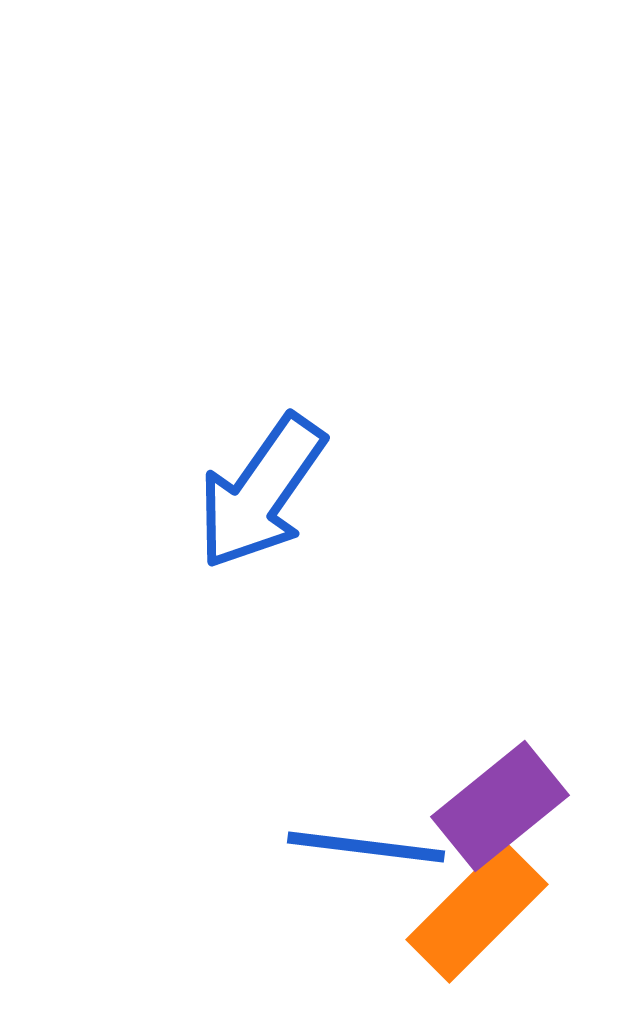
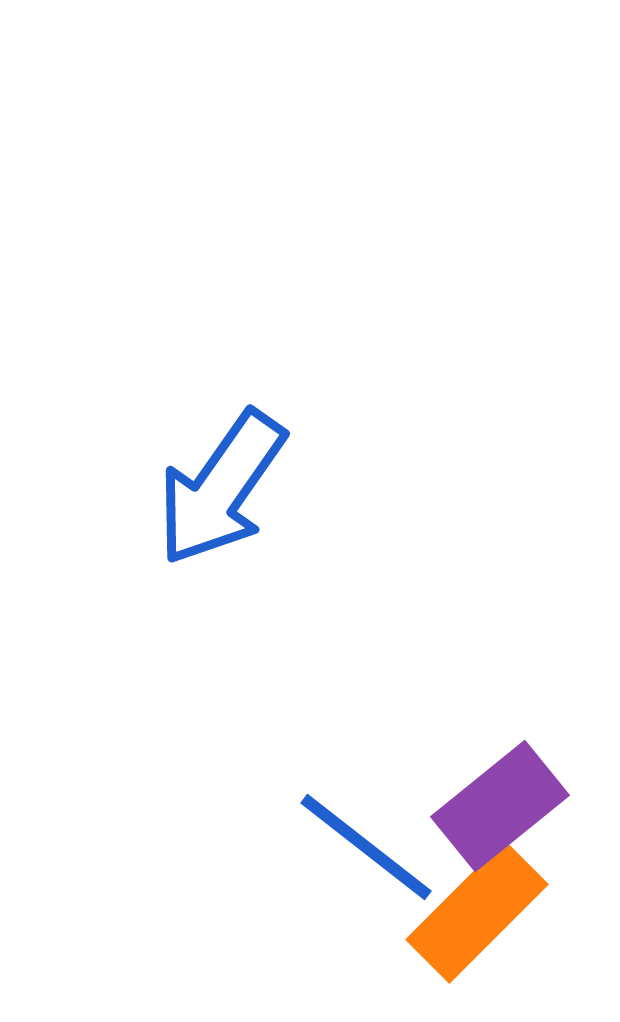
blue arrow: moved 40 px left, 4 px up
blue line: rotated 31 degrees clockwise
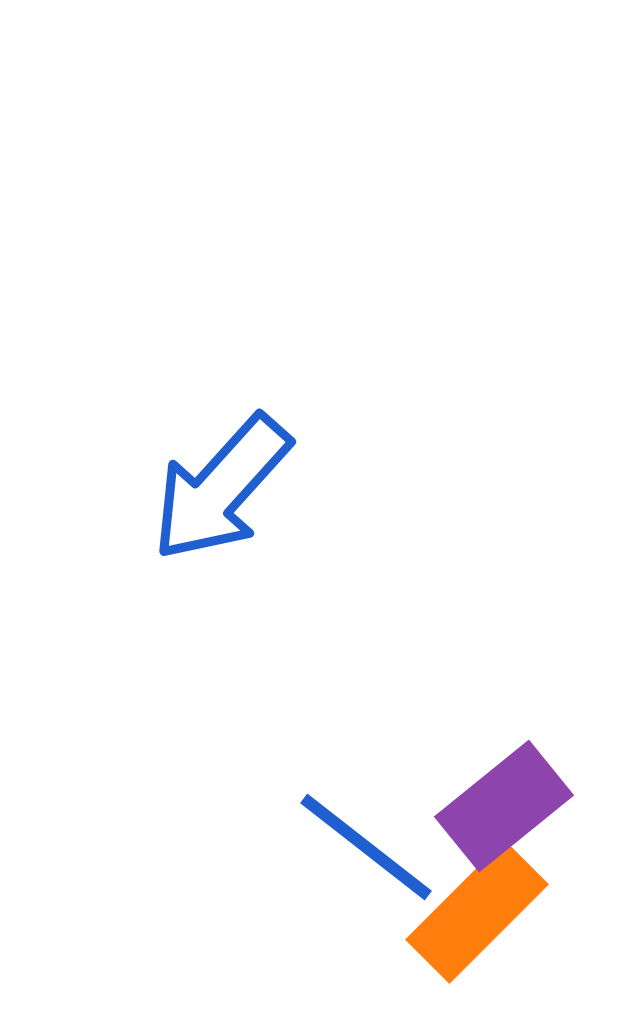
blue arrow: rotated 7 degrees clockwise
purple rectangle: moved 4 px right
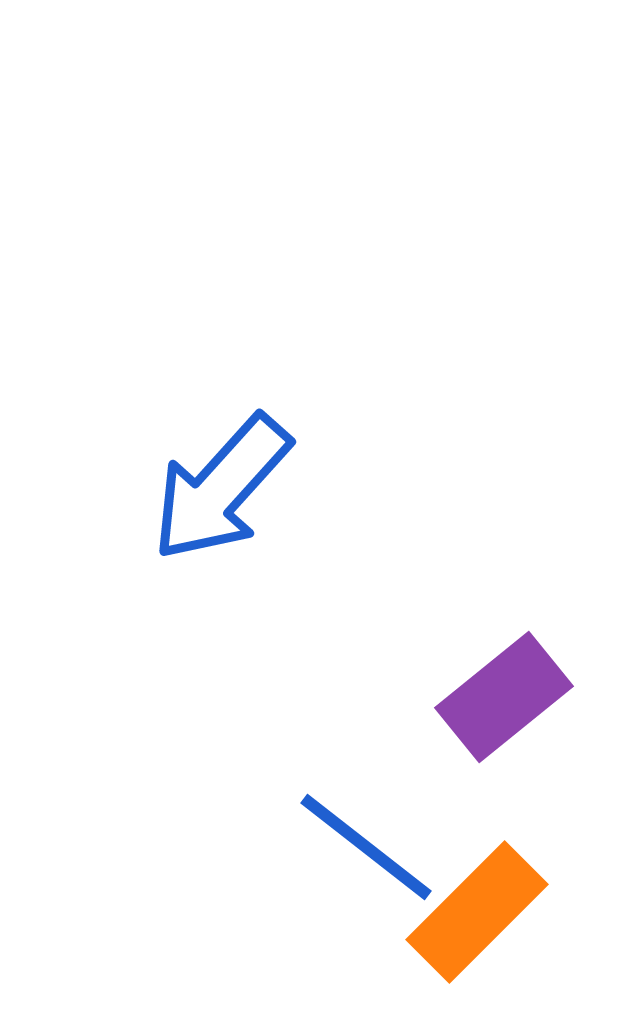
purple rectangle: moved 109 px up
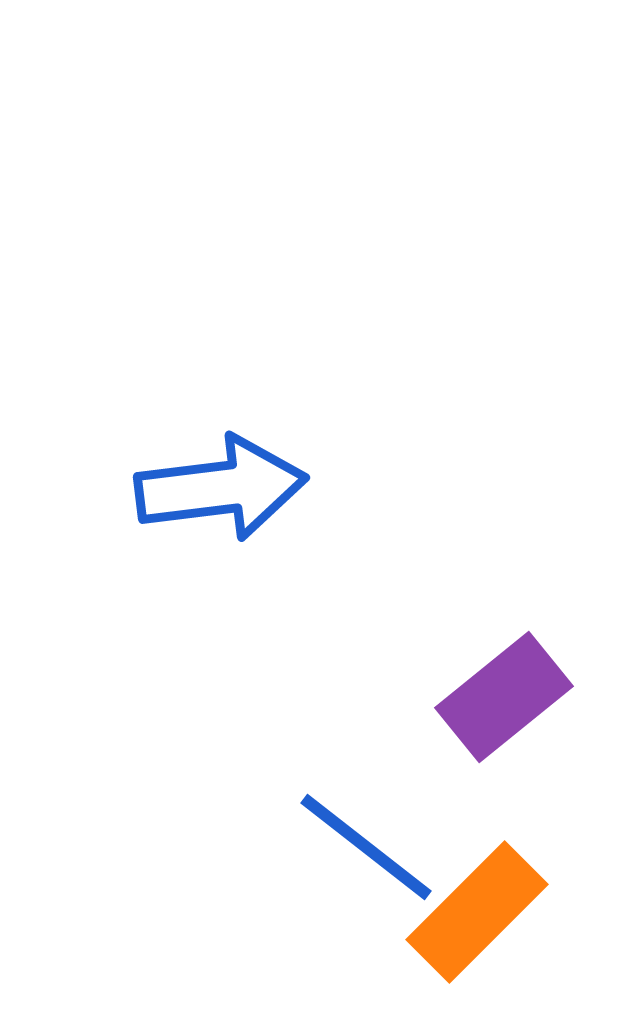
blue arrow: rotated 139 degrees counterclockwise
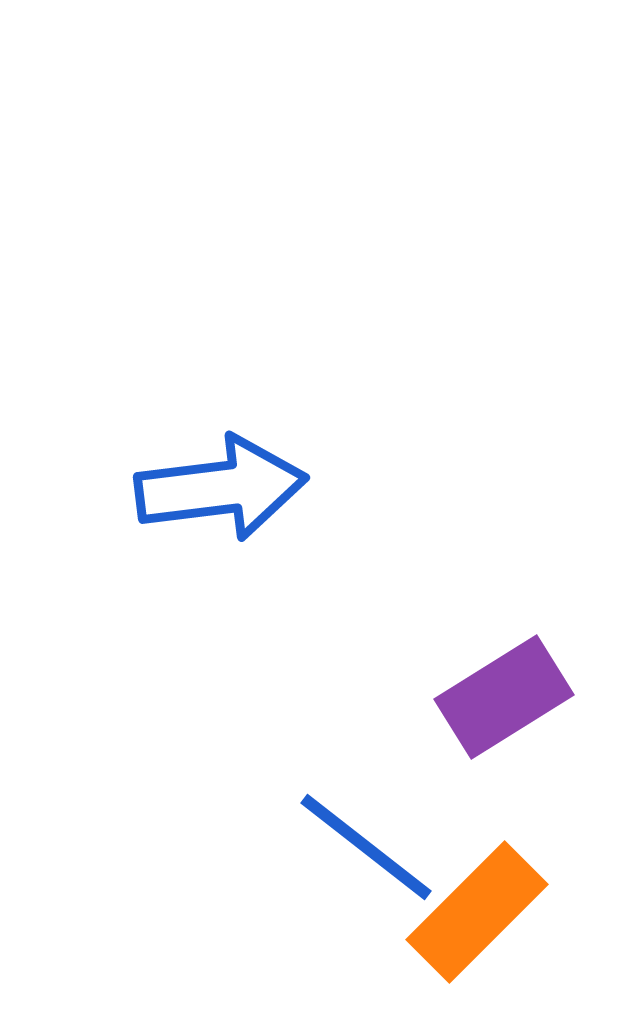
purple rectangle: rotated 7 degrees clockwise
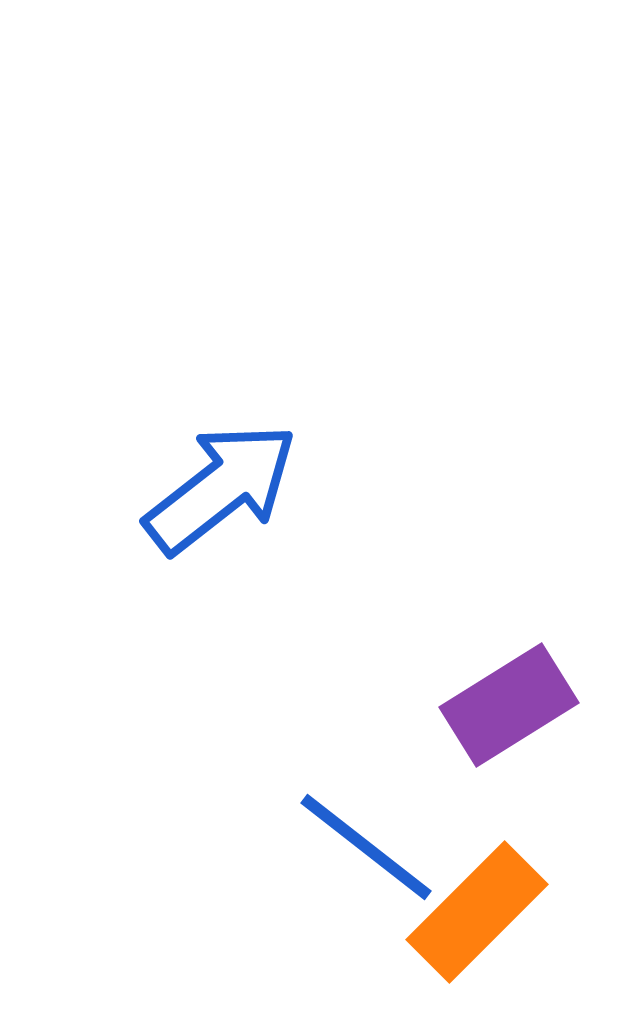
blue arrow: rotated 31 degrees counterclockwise
purple rectangle: moved 5 px right, 8 px down
